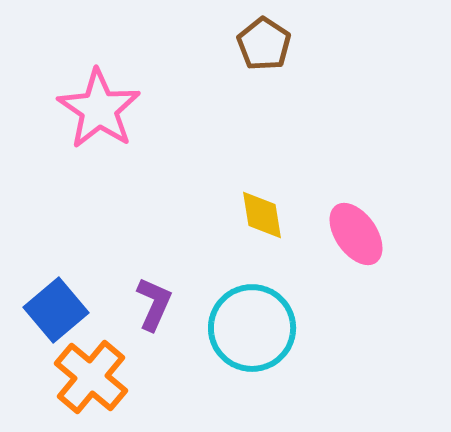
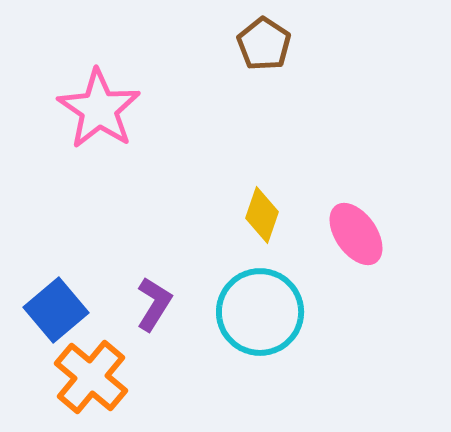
yellow diamond: rotated 28 degrees clockwise
purple L-shape: rotated 8 degrees clockwise
cyan circle: moved 8 px right, 16 px up
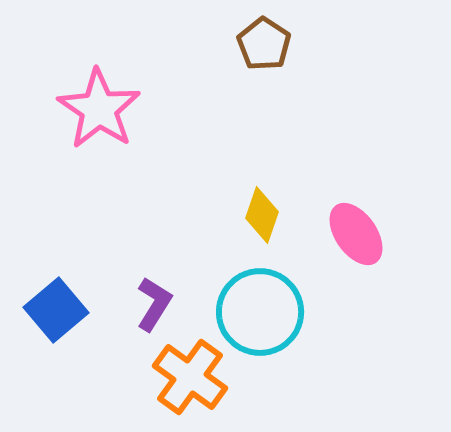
orange cross: moved 99 px right; rotated 4 degrees counterclockwise
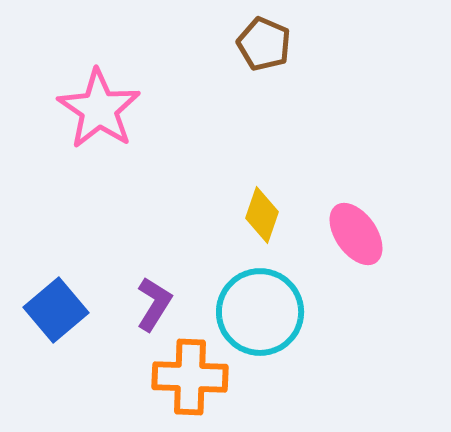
brown pentagon: rotated 10 degrees counterclockwise
orange cross: rotated 34 degrees counterclockwise
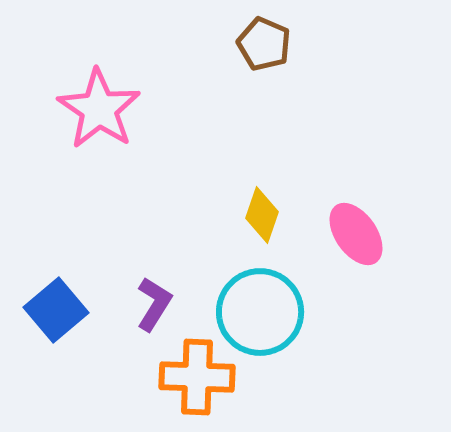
orange cross: moved 7 px right
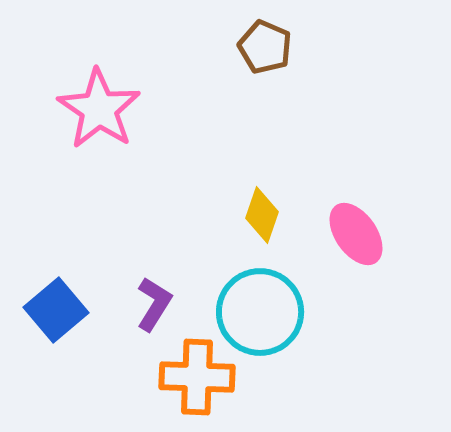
brown pentagon: moved 1 px right, 3 px down
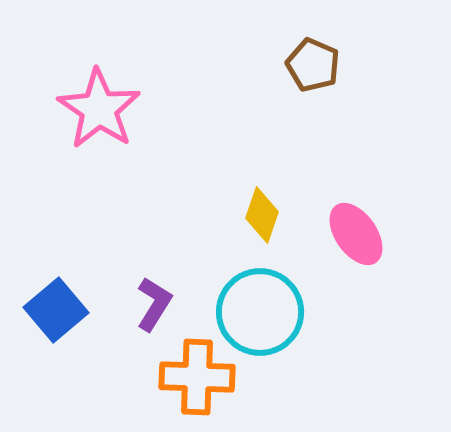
brown pentagon: moved 48 px right, 18 px down
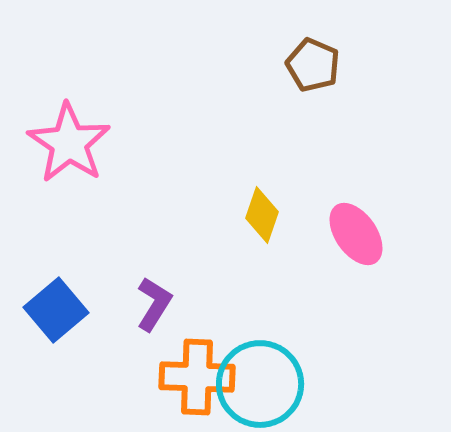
pink star: moved 30 px left, 34 px down
cyan circle: moved 72 px down
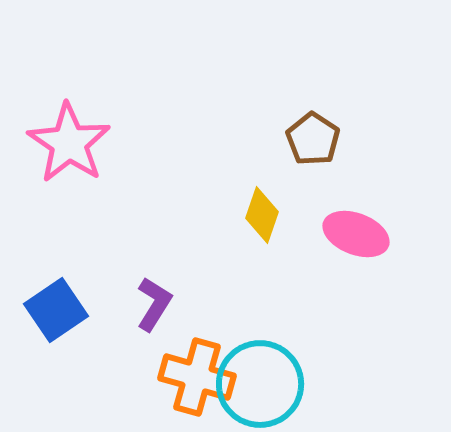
brown pentagon: moved 74 px down; rotated 10 degrees clockwise
pink ellipse: rotated 34 degrees counterclockwise
blue square: rotated 6 degrees clockwise
orange cross: rotated 14 degrees clockwise
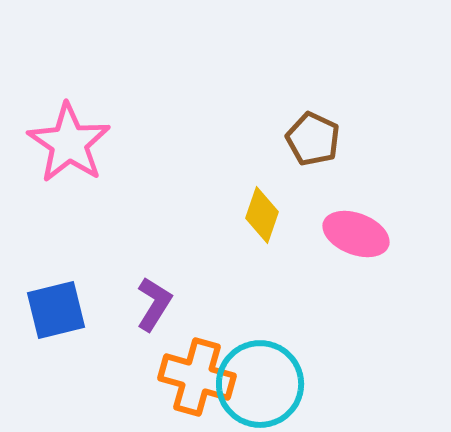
brown pentagon: rotated 8 degrees counterclockwise
blue square: rotated 20 degrees clockwise
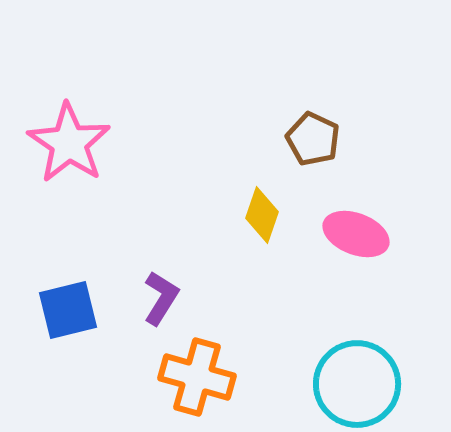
purple L-shape: moved 7 px right, 6 px up
blue square: moved 12 px right
cyan circle: moved 97 px right
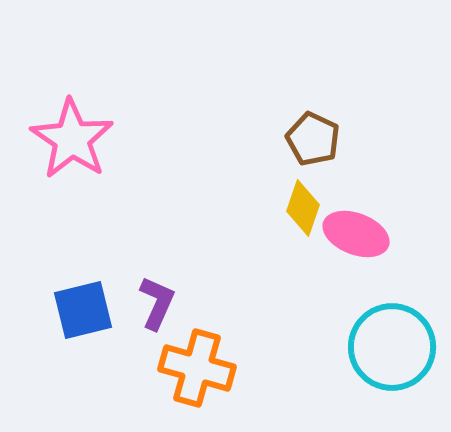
pink star: moved 3 px right, 4 px up
yellow diamond: moved 41 px right, 7 px up
purple L-shape: moved 4 px left, 5 px down; rotated 8 degrees counterclockwise
blue square: moved 15 px right
orange cross: moved 9 px up
cyan circle: moved 35 px right, 37 px up
